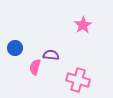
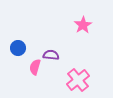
blue circle: moved 3 px right
pink cross: rotated 35 degrees clockwise
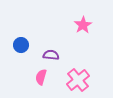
blue circle: moved 3 px right, 3 px up
pink semicircle: moved 6 px right, 10 px down
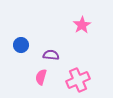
pink star: moved 1 px left
pink cross: rotated 15 degrees clockwise
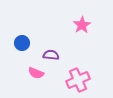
blue circle: moved 1 px right, 2 px up
pink semicircle: moved 5 px left, 4 px up; rotated 84 degrees counterclockwise
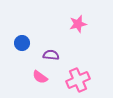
pink star: moved 4 px left, 1 px up; rotated 18 degrees clockwise
pink semicircle: moved 4 px right, 4 px down; rotated 14 degrees clockwise
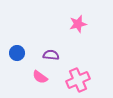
blue circle: moved 5 px left, 10 px down
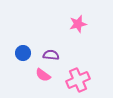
blue circle: moved 6 px right
pink semicircle: moved 3 px right, 2 px up
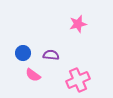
pink semicircle: moved 10 px left
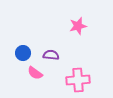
pink star: moved 2 px down
pink semicircle: moved 2 px right, 2 px up
pink cross: rotated 20 degrees clockwise
